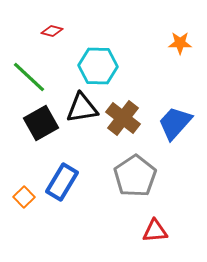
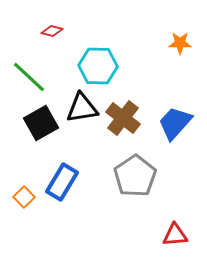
red triangle: moved 20 px right, 4 px down
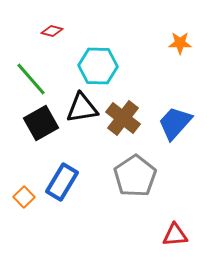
green line: moved 2 px right, 2 px down; rotated 6 degrees clockwise
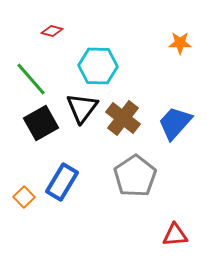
black triangle: rotated 44 degrees counterclockwise
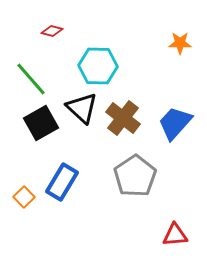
black triangle: rotated 24 degrees counterclockwise
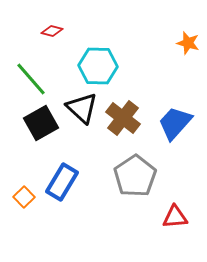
orange star: moved 8 px right; rotated 15 degrees clockwise
red triangle: moved 18 px up
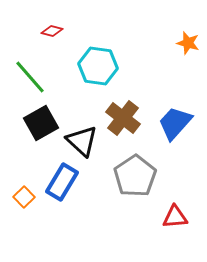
cyan hexagon: rotated 6 degrees clockwise
green line: moved 1 px left, 2 px up
black triangle: moved 33 px down
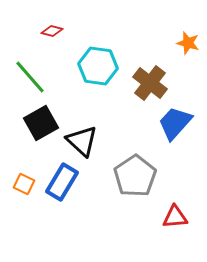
brown cross: moved 27 px right, 35 px up
orange square: moved 13 px up; rotated 20 degrees counterclockwise
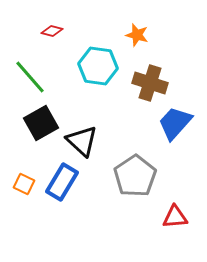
orange star: moved 51 px left, 8 px up
brown cross: rotated 20 degrees counterclockwise
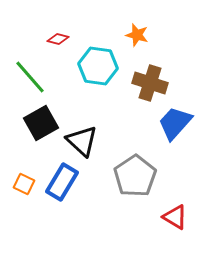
red diamond: moved 6 px right, 8 px down
red triangle: rotated 36 degrees clockwise
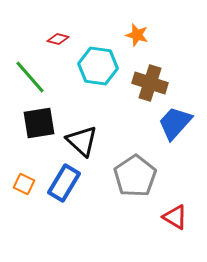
black square: moved 2 px left; rotated 20 degrees clockwise
blue rectangle: moved 2 px right, 1 px down
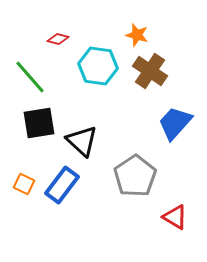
brown cross: moved 12 px up; rotated 16 degrees clockwise
blue rectangle: moved 2 px left, 2 px down; rotated 6 degrees clockwise
